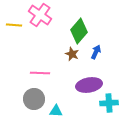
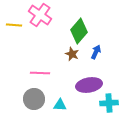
cyan triangle: moved 4 px right, 6 px up
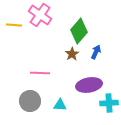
brown star: rotated 16 degrees clockwise
gray circle: moved 4 px left, 2 px down
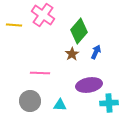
pink cross: moved 3 px right
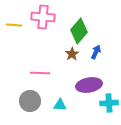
pink cross: moved 2 px down; rotated 30 degrees counterclockwise
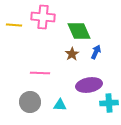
green diamond: rotated 65 degrees counterclockwise
gray circle: moved 1 px down
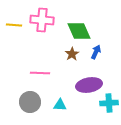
pink cross: moved 1 px left, 3 px down
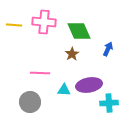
pink cross: moved 2 px right, 2 px down
blue arrow: moved 12 px right, 3 px up
cyan triangle: moved 4 px right, 15 px up
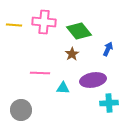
green diamond: rotated 15 degrees counterclockwise
purple ellipse: moved 4 px right, 5 px up
cyan triangle: moved 1 px left, 2 px up
gray circle: moved 9 px left, 8 px down
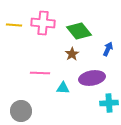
pink cross: moved 1 px left, 1 px down
purple ellipse: moved 1 px left, 2 px up
gray circle: moved 1 px down
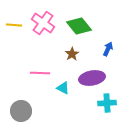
pink cross: rotated 30 degrees clockwise
green diamond: moved 5 px up
cyan triangle: rotated 24 degrees clockwise
cyan cross: moved 2 px left
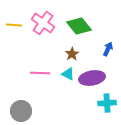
cyan triangle: moved 5 px right, 14 px up
